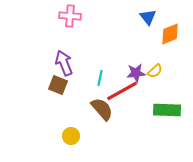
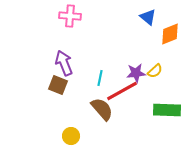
blue triangle: rotated 12 degrees counterclockwise
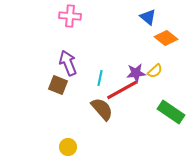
orange diamond: moved 4 px left, 4 px down; rotated 60 degrees clockwise
purple arrow: moved 4 px right
red line: moved 1 px up
green rectangle: moved 4 px right, 2 px down; rotated 32 degrees clockwise
yellow circle: moved 3 px left, 11 px down
